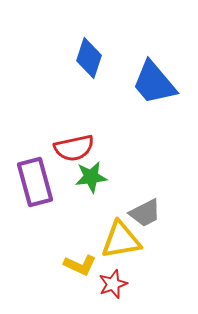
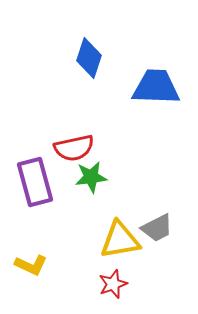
blue trapezoid: moved 2 px right, 4 px down; rotated 132 degrees clockwise
gray trapezoid: moved 12 px right, 15 px down
yellow triangle: moved 1 px left
yellow L-shape: moved 49 px left
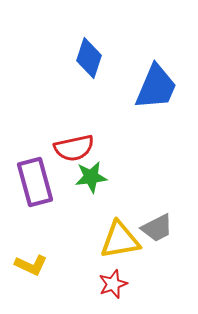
blue trapezoid: rotated 111 degrees clockwise
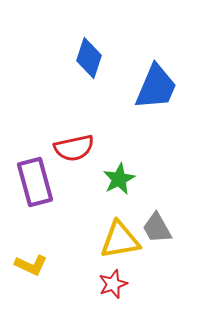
green star: moved 28 px right, 2 px down; rotated 20 degrees counterclockwise
gray trapezoid: rotated 88 degrees clockwise
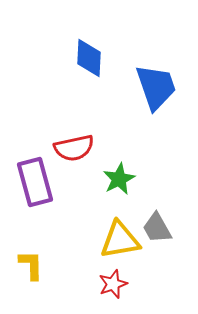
blue diamond: rotated 15 degrees counterclockwise
blue trapezoid: rotated 42 degrees counterclockwise
yellow L-shape: rotated 116 degrees counterclockwise
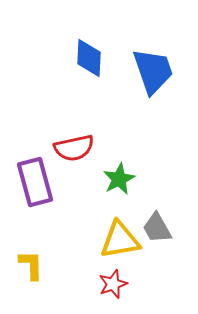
blue trapezoid: moved 3 px left, 16 px up
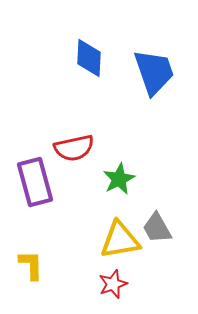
blue trapezoid: moved 1 px right, 1 px down
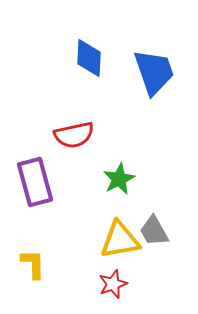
red semicircle: moved 13 px up
gray trapezoid: moved 3 px left, 3 px down
yellow L-shape: moved 2 px right, 1 px up
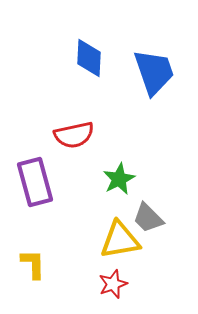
gray trapezoid: moved 6 px left, 13 px up; rotated 16 degrees counterclockwise
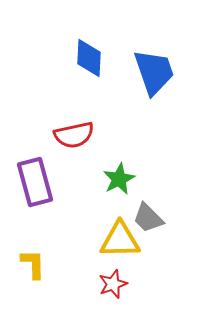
yellow triangle: rotated 9 degrees clockwise
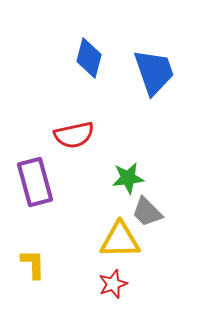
blue diamond: rotated 12 degrees clockwise
green star: moved 9 px right, 1 px up; rotated 20 degrees clockwise
gray trapezoid: moved 1 px left, 6 px up
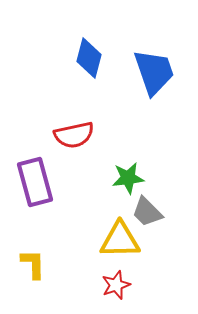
red star: moved 3 px right, 1 px down
